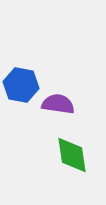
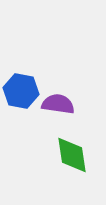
blue hexagon: moved 6 px down
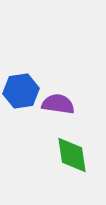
blue hexagon: rotated 20 degrees counterclockwise
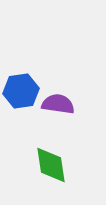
green diamond: moved 21 px left, 10 px down
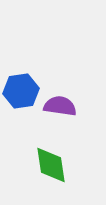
purple semicircle: moved 2 px right, 2 px down
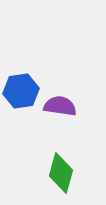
green diamond: moved 10 px right, 8 px down; rotated 24 degrees clockwise
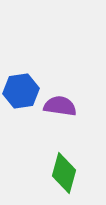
green diamond: moved 3 px right
